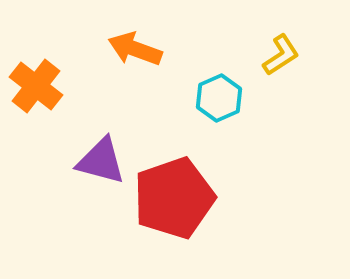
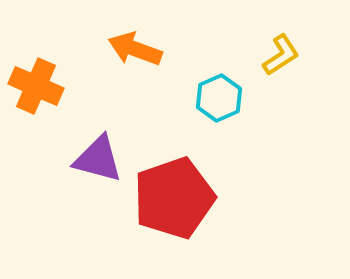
orange cross: rotated 14 degrees counterclockwise
purple triangle: moved 3 px left, 2 px up
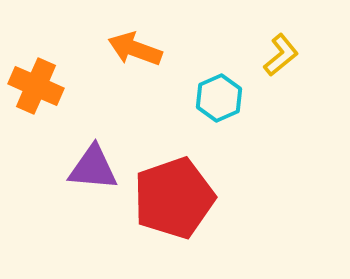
yellow L-shape: rotated 6 degrees counterclockwise
purple triangle: moved 5 px left, 9 px down; rotated 10 degrees counterclockwise
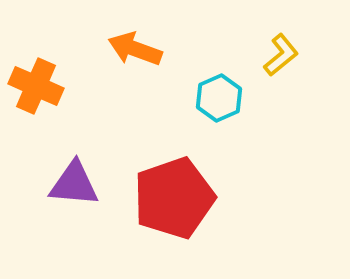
purple triangle: moved 19 px left, 16 px down
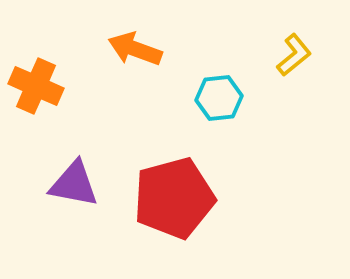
yellow L-shape: moved 13 px right
cyan hexagon: rotated 18 degrees clockwise
purple triangle: rotated 6 degrees clockwise
red pentagon: rotated 4 degrees clockwise
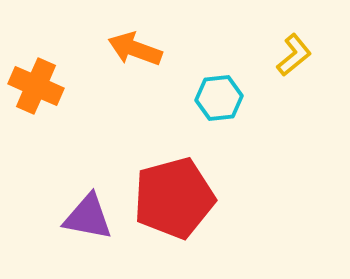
purple triangle: moved 14 px right, 33 px down
